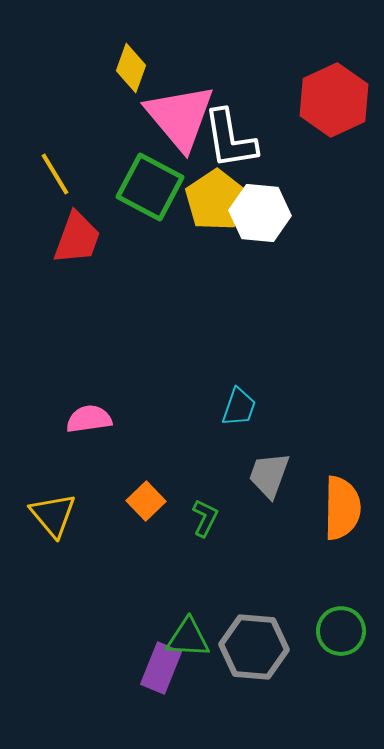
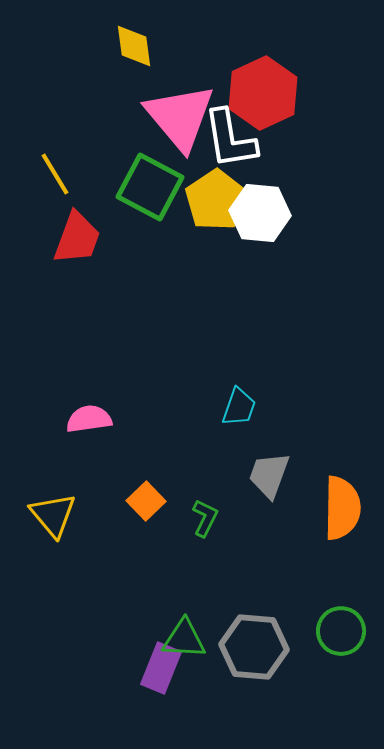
yellow diamond: moved 3 px right, 22 px up; rotated 27 degrees counterclockwise
red hexagon: moved 71 px left, 7 px up
green triangle: moved 4 px left, 1 px down
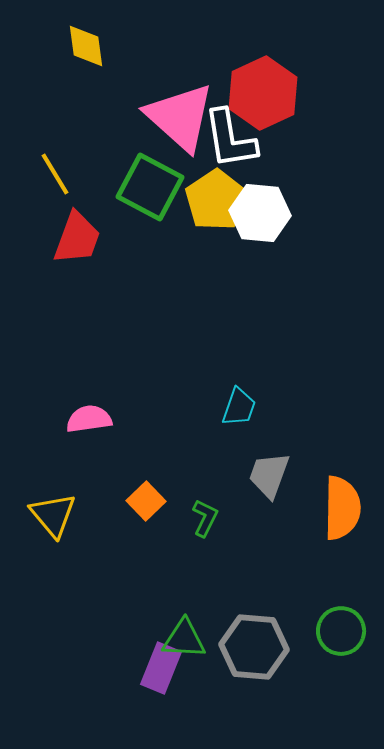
yellow diamond: moved 48 px left
pink triangle: rotated 8 degrees counterclockwise
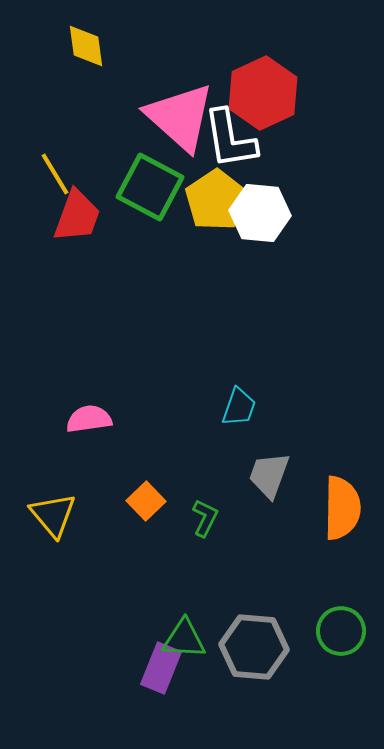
red trapezoid: moved 22 px up
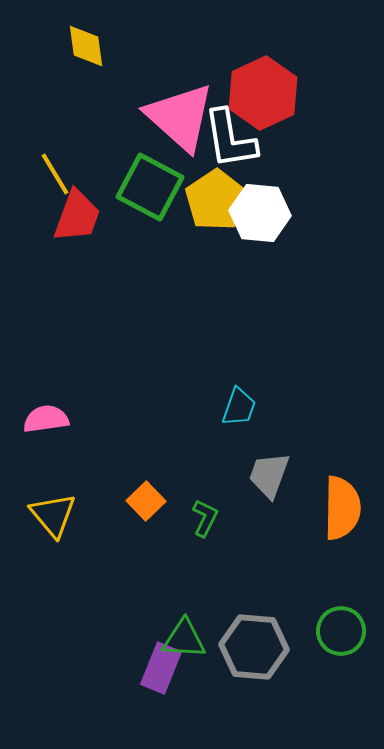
pink semicircle: moved 43 px left
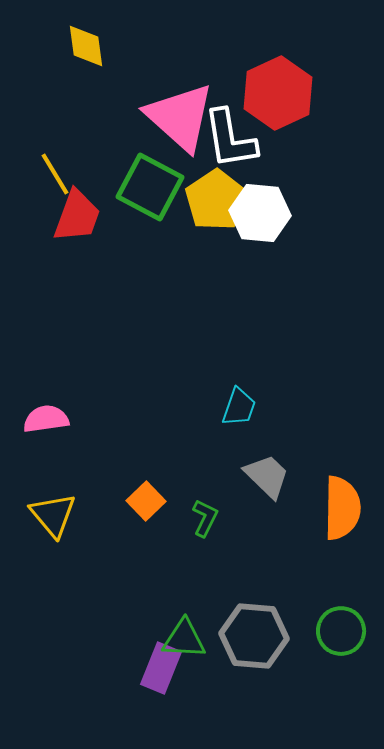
red hexagon: moved 15 px right
gray trapezoid: moved 2 px left, 1 px down; rotated 114 degrees clockwise
gray hexagon: moved 11 px up
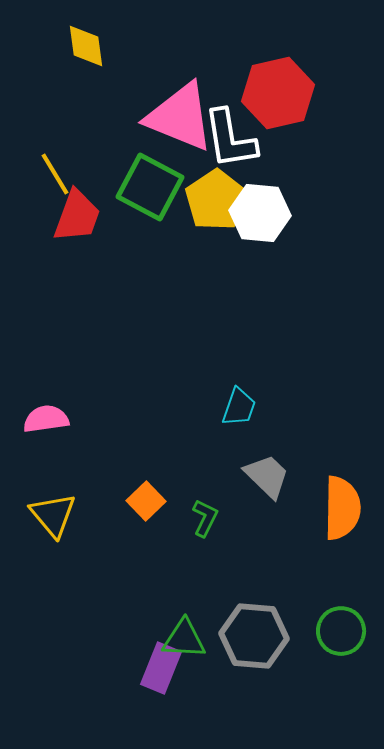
red hexagon: rotated 12 degrees clockwise
pink triangle: rotated 20 degrees counterclockwise
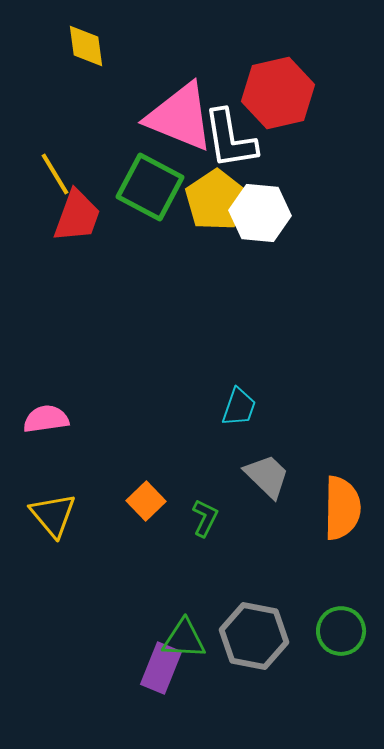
gray hexagon: rotated 6 degrees clockwise
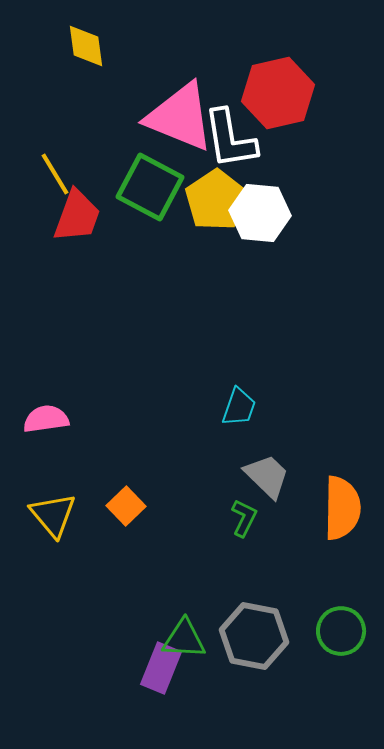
orange square: moved 20 px left, 5 px down
green L-shape: moved 39 px right
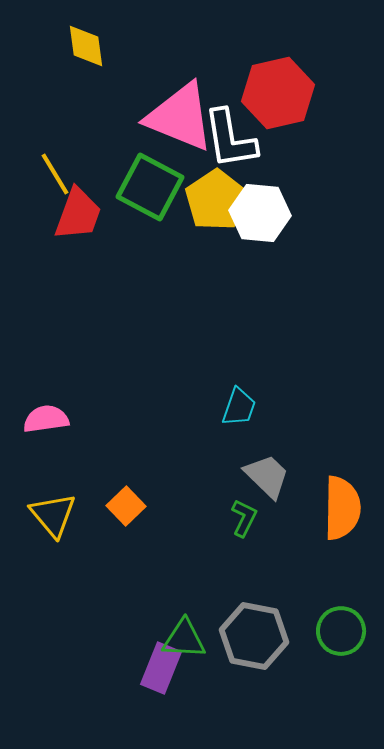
red trapezoid: moved 1 px right, 2 px up
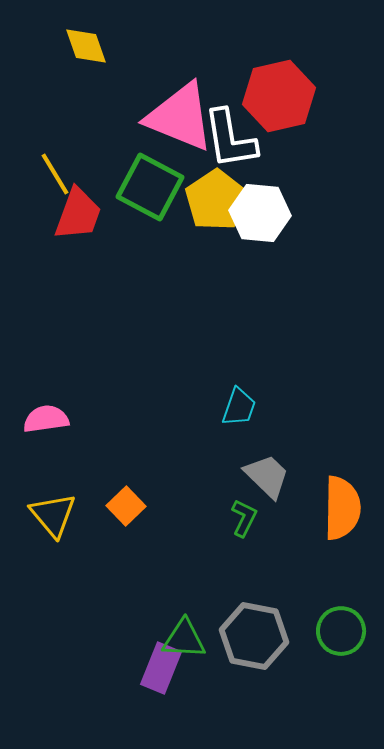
yellow diamond: rotated 12 degrees counterclockwise
red hexagon: moved 1 px right, 3 px down
